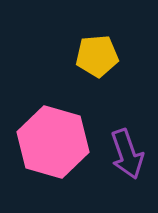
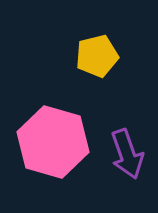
yellow pentagon: rotated 9 degrees counterclockwise
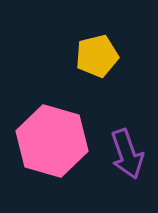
pink hexagon: moved 1 px left, 1 px up
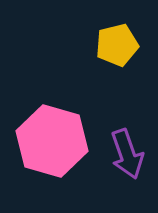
yellow pentagon: moved 20 px right, 11 px up
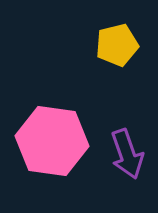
pink hexagon: rotated 8 degrees counterclockwise
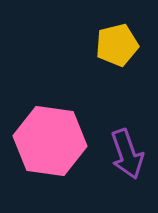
pink hexagon: moved 2 px left
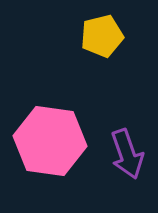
yellow pentagon: moved 15 px left, 9 px up
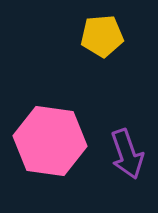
yellow pentagon: rotated 9 degrees clockwise
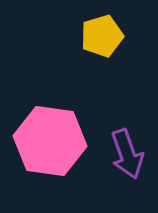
yellow pentagon: rotated 12 degrees counterclockwise
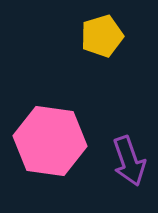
purple arrow: moved 2 px right, 7 px down
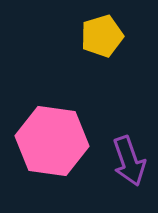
pink hexagon: moved 2 px right
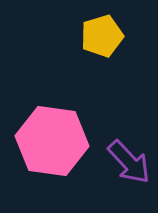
purple arrow: moved 1 px down; rotated 24 degrees counterclockwise
